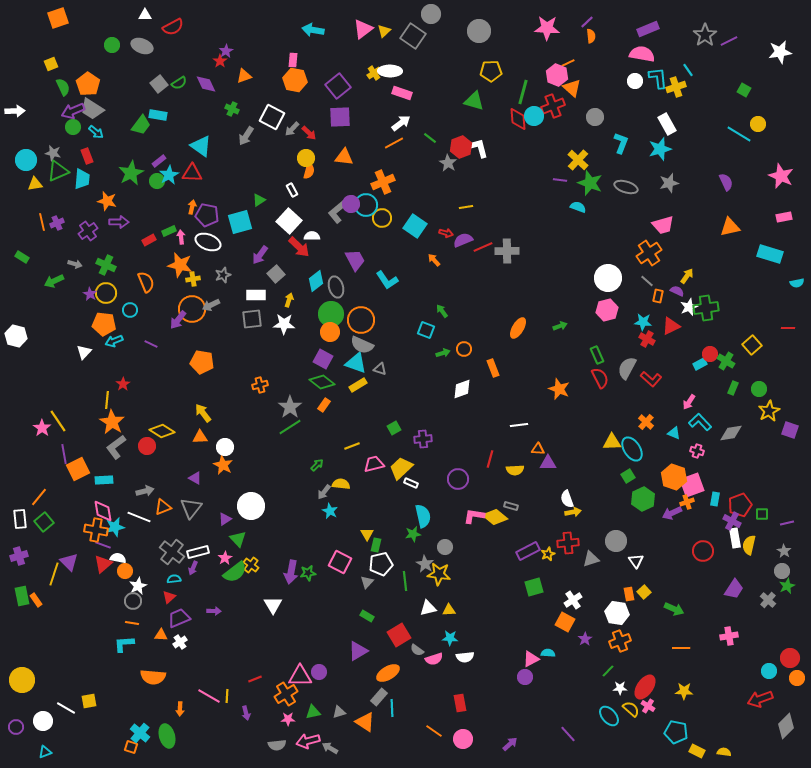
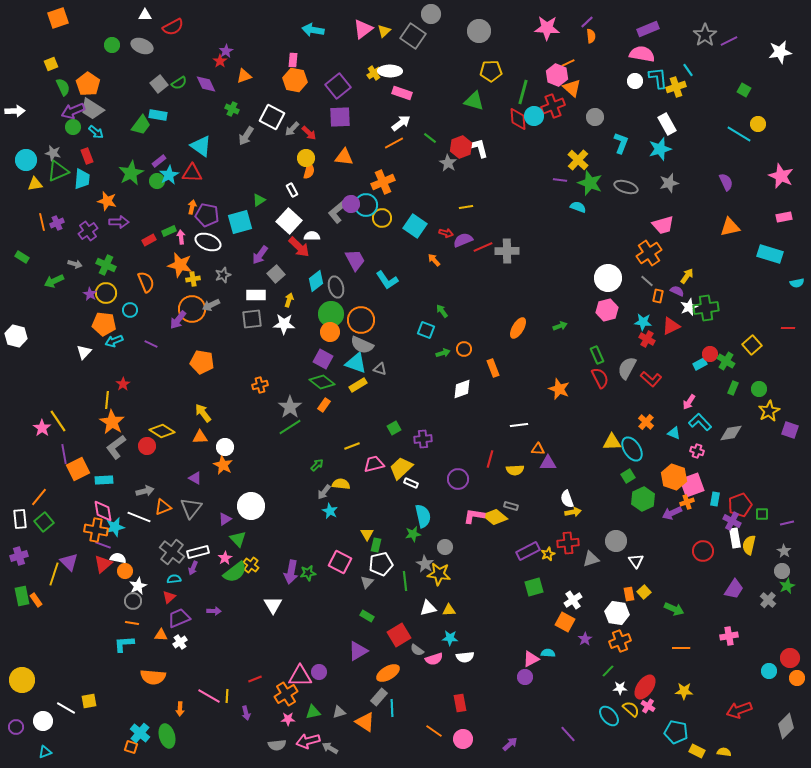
red arrow at (760, 699): moved 21 px left, 11 px down
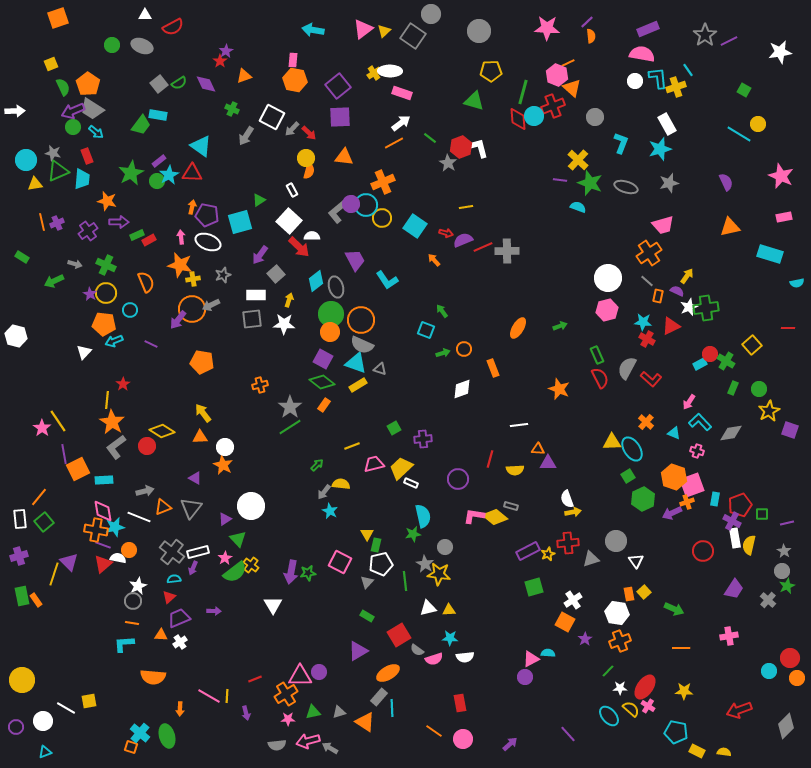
green rectangle at (169, 231): moved 32 px left, 4 px down
orange circle at (125, 571): moved 4 px right, 21 px up
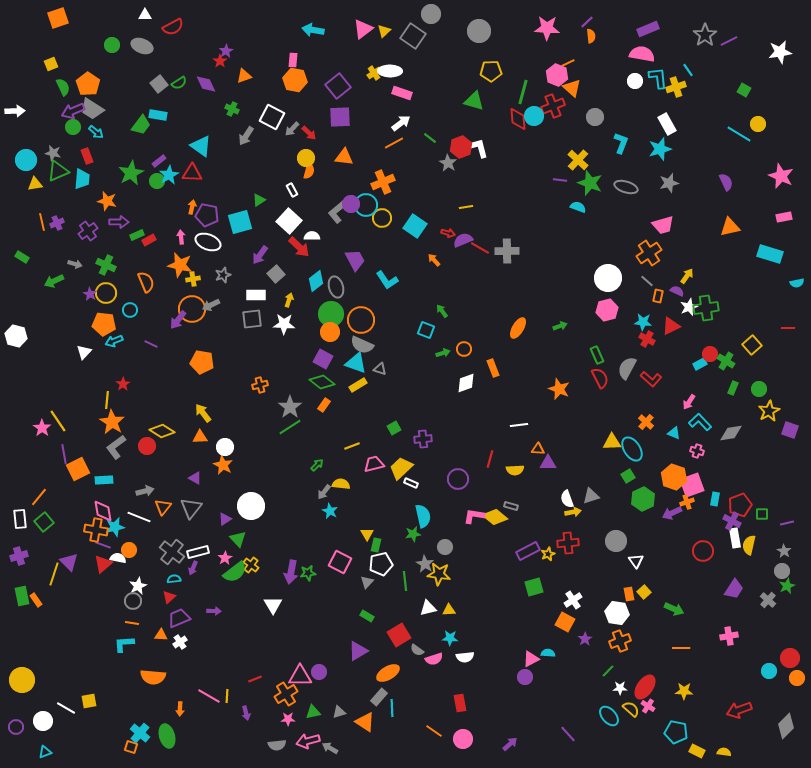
red arrow at (446, 233): moved 2 px right
red line at (483, 247): moved 3 px left, 1 px down; rotated 54 degrees clockwise
white diamond at (462, 389): moved 4 px right, 6 px up
orange triangle at (163, 507): rotated 30 degrees counterclockwise
gray triangle at (591, 559): moved 63 px up
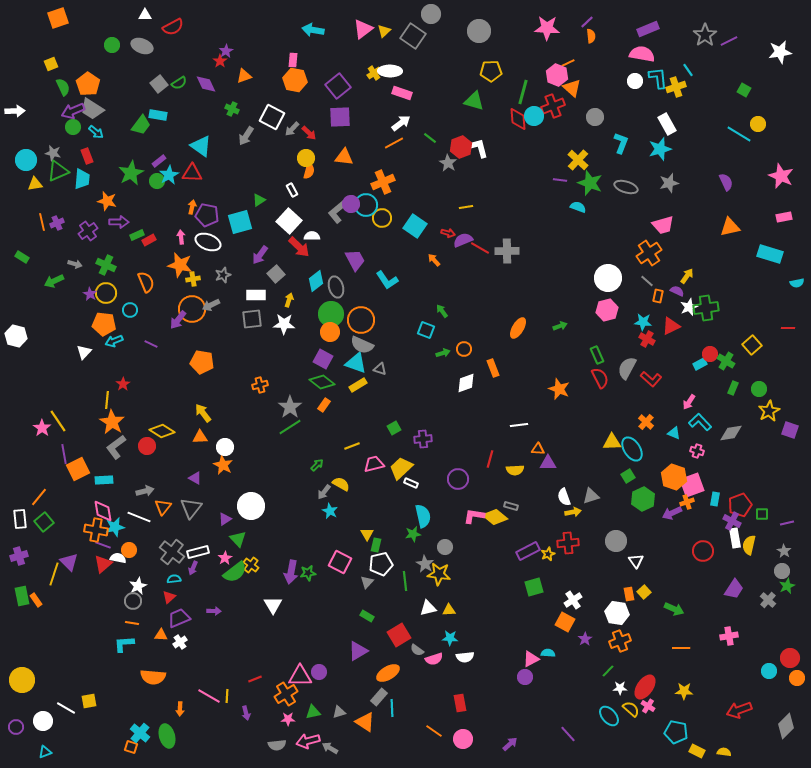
yellow semicircle at (341, 484): rotated 24 degrees clockwise
white semicircle at (567, 499): moved 3 px left, 2 px up
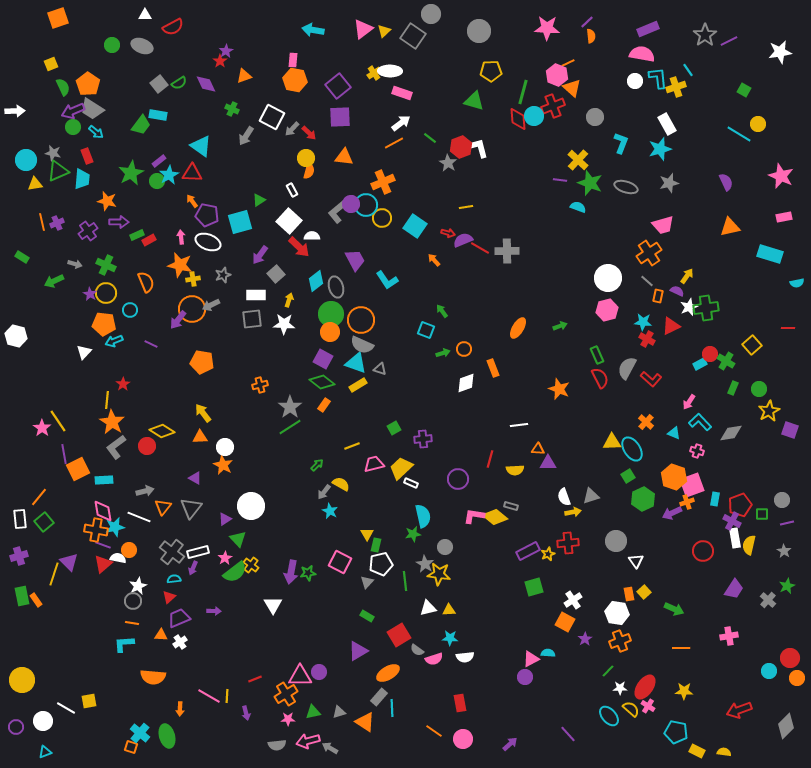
orange arrow at (192, 207): moved 6 px up; rotated 48 degrees counterclockwise
gray circle at (782, 571): moved 71 px up
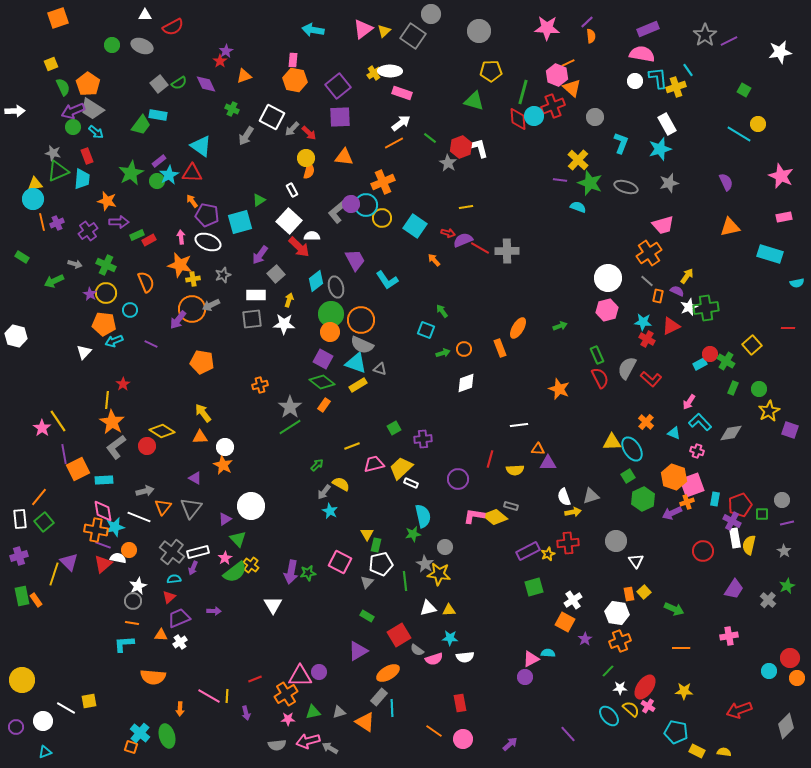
cyan circle at (26, 160): moved 7 px right, 39 px down
orange rectangle at (493, 368): moved 7 px right, 20 px up
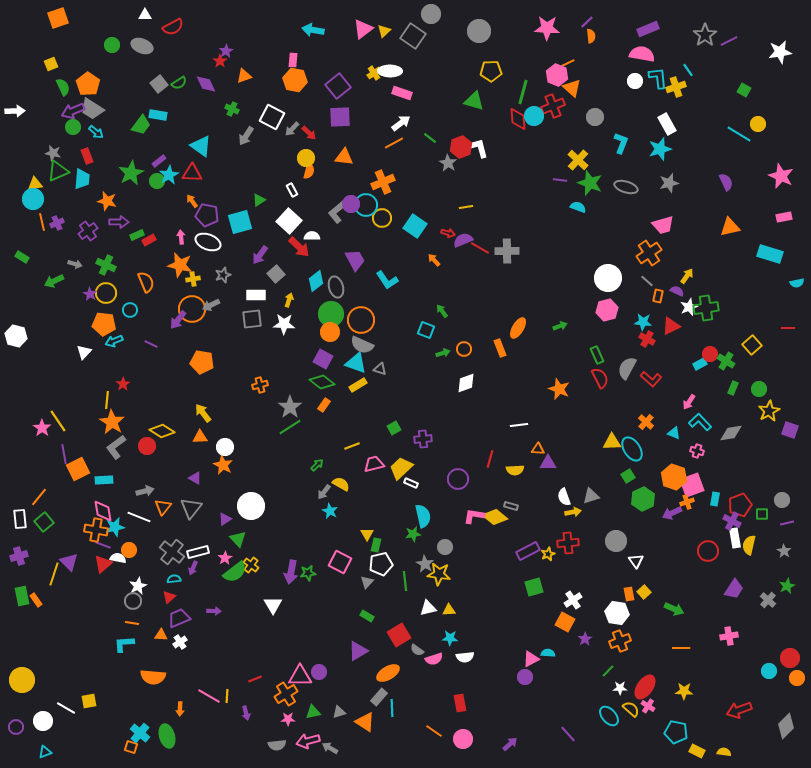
red circle at (703, 551): moved 5 px right
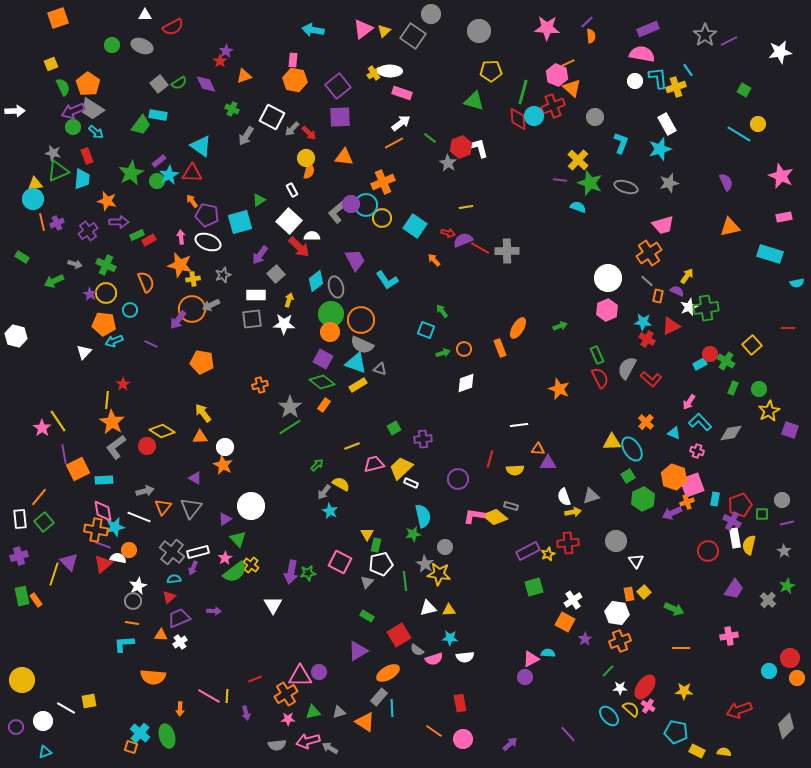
pink hexagon at (607, 310): rotated 10 degrees counterclockwise
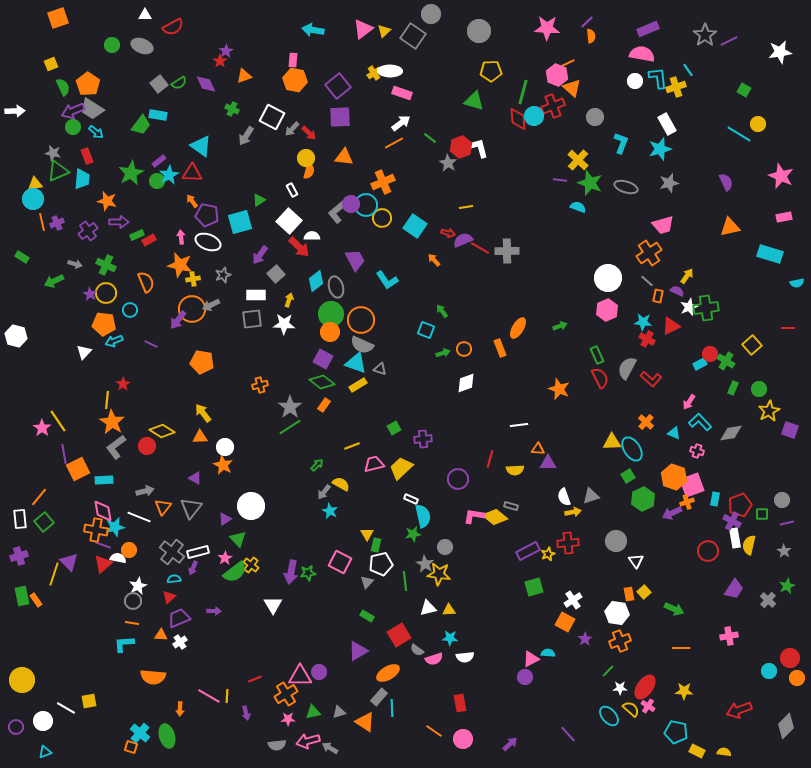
white rectangle at (411, 483): moved 16 px down
